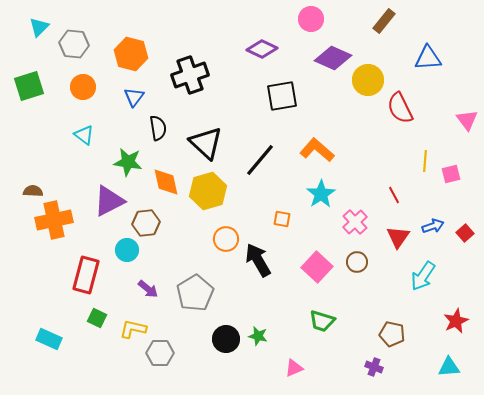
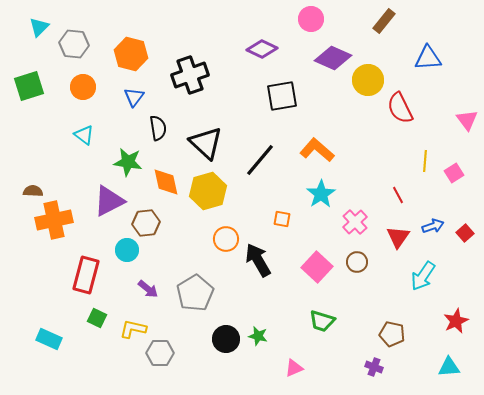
pink square at (451, 174): moved 3 px right, 1 px up; rotated 18 degrees counterclockwise
red line at (394, 195): moved 4 px right
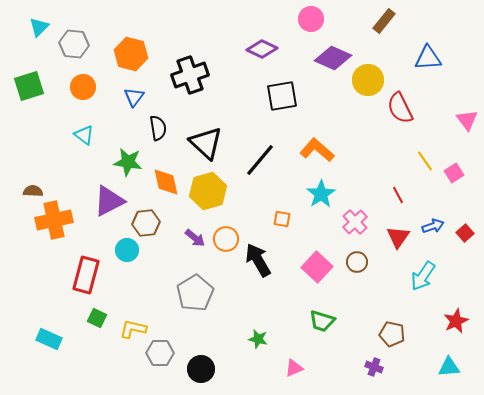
yellow line at (425, 161): rotated 40 degrees counterclockwise
purple arrow at (148, 289): moved 47 px right, 51 px up
green star at (258, 336): moved 3 px down
black circle at (226, 339): moved 25 px left, 30 px down
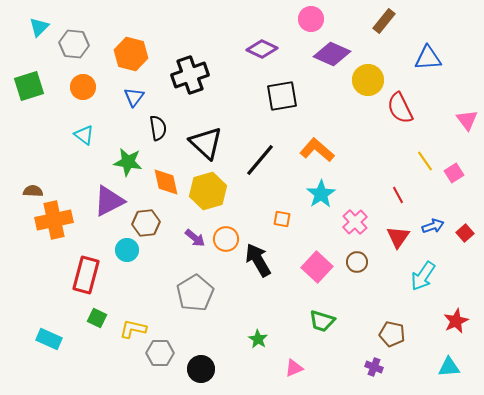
purple diamond at (333, 58): moved 1 px left, 4 px up
green star at (258, 339): rotated 18 degrees clockwise
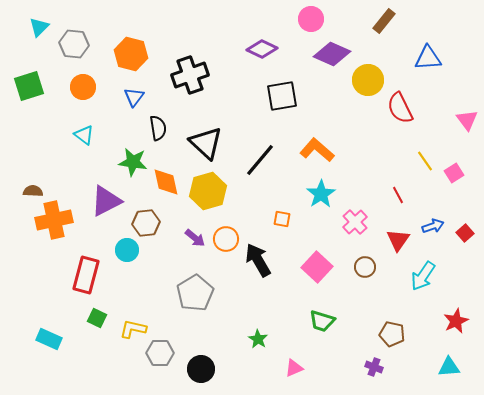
green star at (128, 162): moved 5 px right
purple triangle at (109, 201): moved 3 px left
red triangle at (398, 237): moved 3 px down
brown circle at (357, 262): moved 8 px right, 5 px down
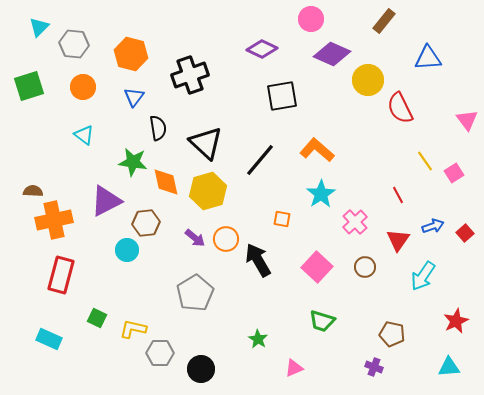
red rectangle at (86, 275): moved 25 px left
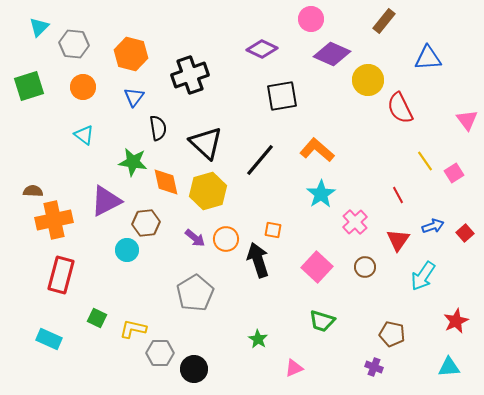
orange square at (282, 219): moved 9 px left, 11 px down
black arrow at (258, 260): rotated 12 degrees clockwise
black circle at (201, 369): moved 7 px left
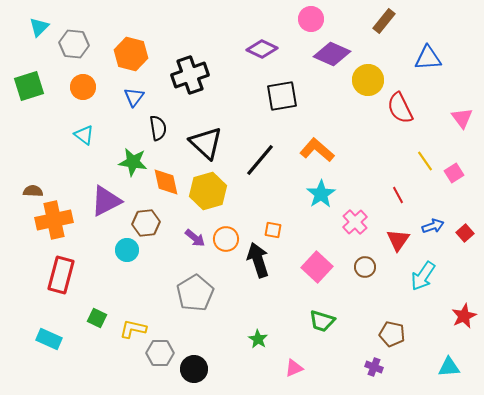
pink triangle at (467, 120): moved 5 px left, 2 px up
red star at (456, 321): moved 8 px right, 5 px up
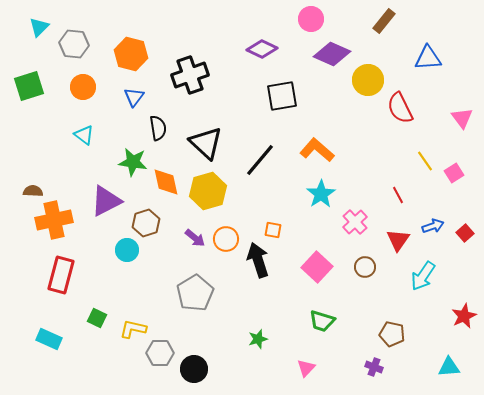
brown hexagon at (146, 223): rotated 12 degrees counterclockwise
green star at (258, 339): rotated 24 degrees clockwise
pink triangle at (294, 368): moved 12 px right; rotated 24 degrees counterclockwise
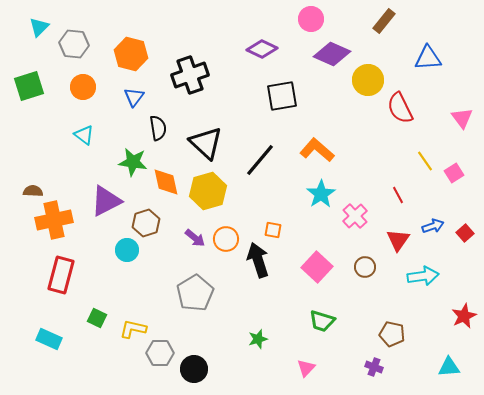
pink cross at (355, 222): moved 6 px up
cyan arrow at (423, 276): rotated 132 degrees counterclockwise
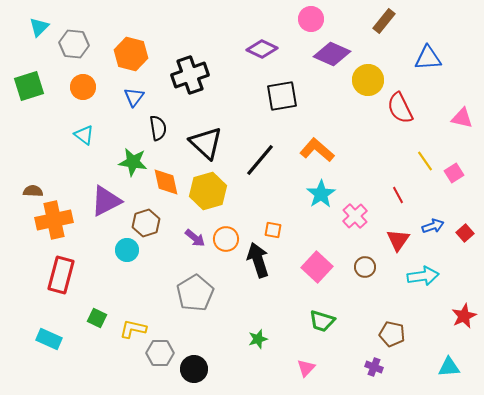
pink triangle at (462, 118): rotated 40 degrees counterclockwise
